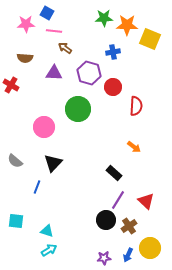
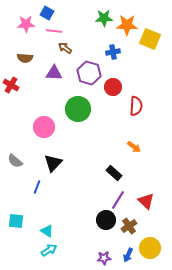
cyan triangle: rotated 16 degrees clockwise
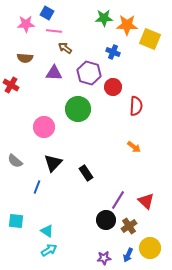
blue cross: rotated 32 degrees clockwise
black rectangle: moved 28 px left; rotated 14 degrees clockwise
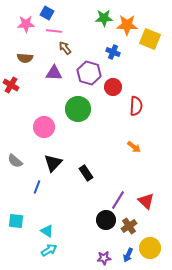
brown arrow: rotated 16 degrees clockwise
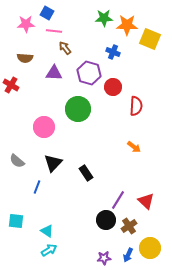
gray semicircle: moved 2 px right
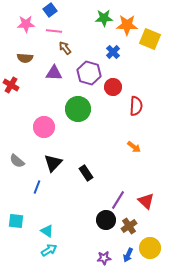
blue square: moved 3 px right, 3 px up; rotated 24 degrees clockwise
blue cross: rotated 24 degrees clockwise
